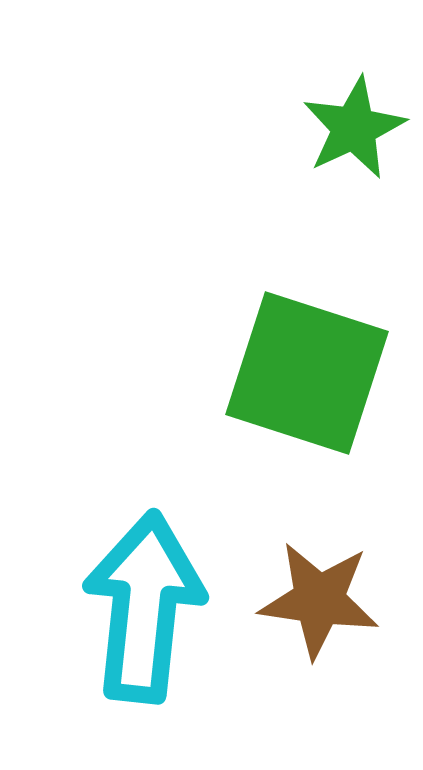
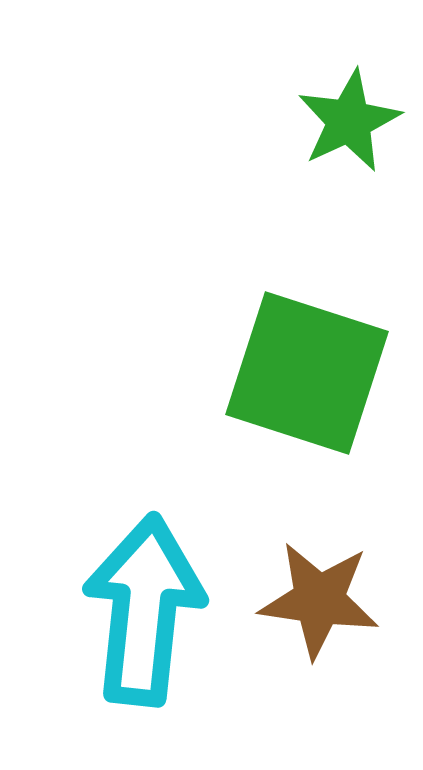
green star: moved 5 px left, 7 px up
cyan arrow: moved 3 px down
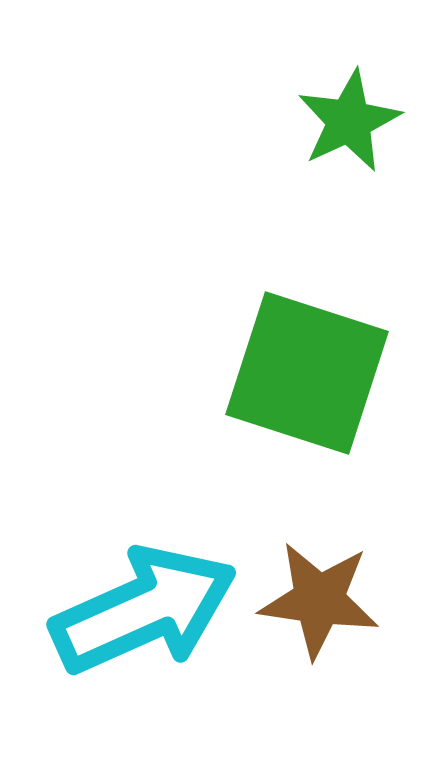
cyan arrow: rotated 60 degrees clockwise
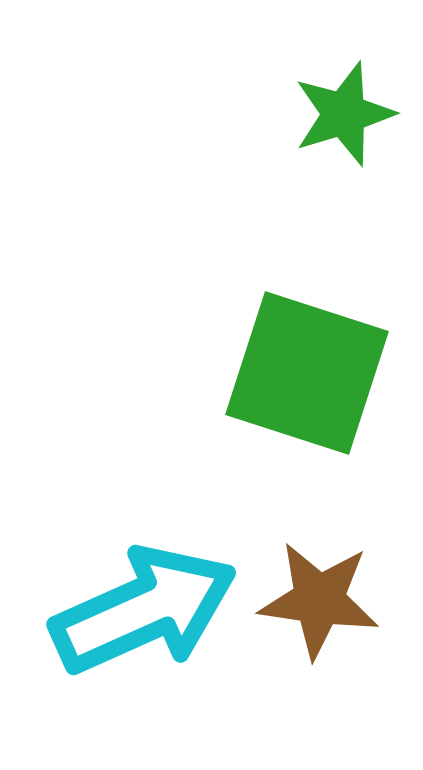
green star: moved 5 px left, 7 px up; rotated 8 degrees clockwise
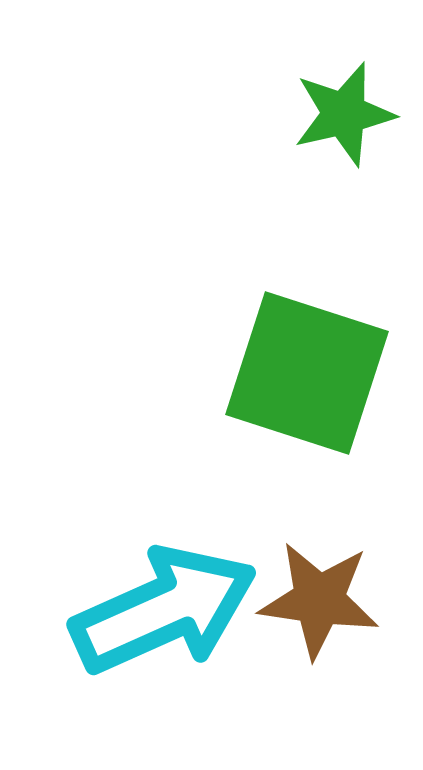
green star: rotated 4 degrees clockwise
cyan arrow: moved 20 px right
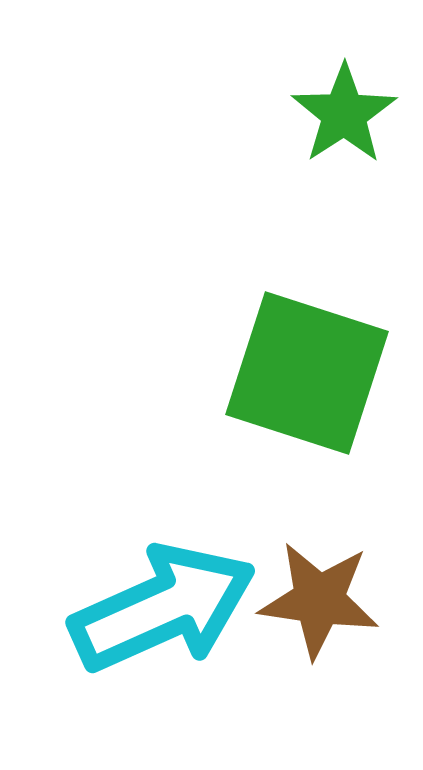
green star: rotated 20 degrees counterclockwise
cyan arrow: moved 1 px left, 2 px up
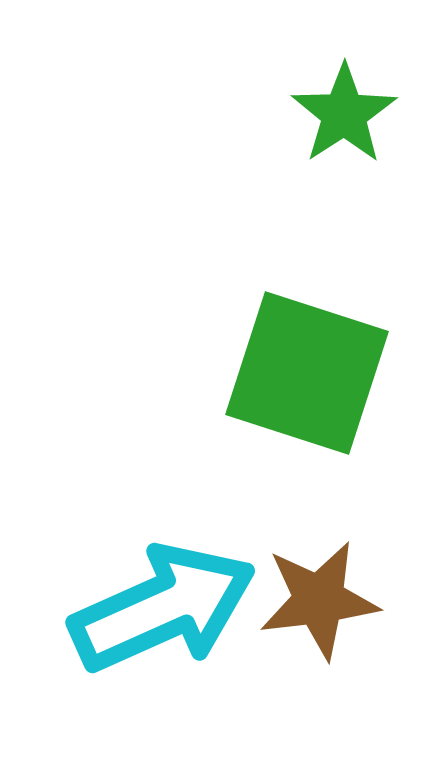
brown star: rotated 15 degrees counterclockwise
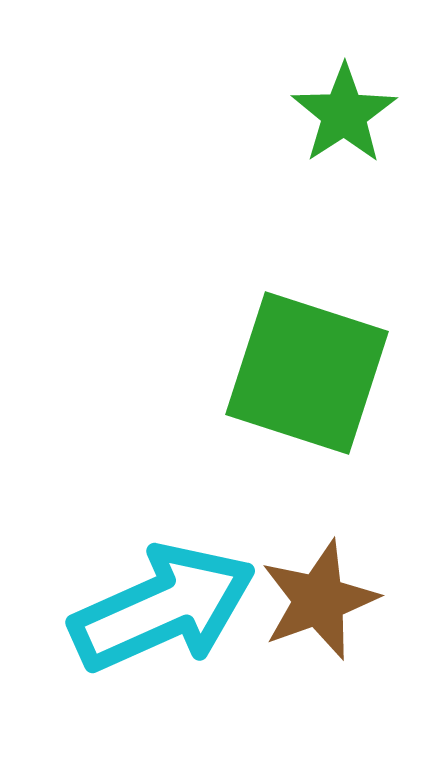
brown star: rotated 13 degrees counterclockwise
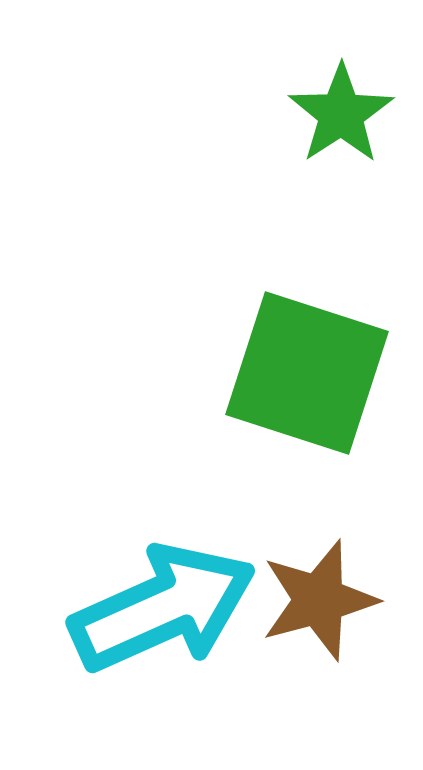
green star: moved 3 px left
brown star: rotated 5 degrees clockwise
